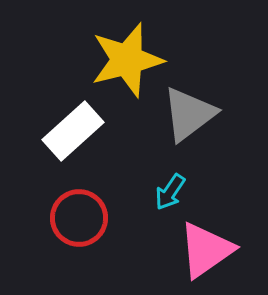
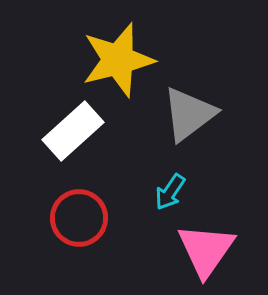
yellow star: moved 9 px left
pink triangle: rotated 20 degrees counterclockwise
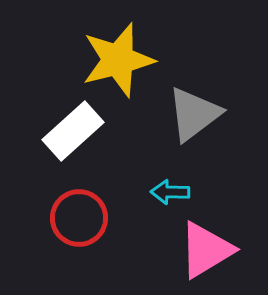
gray triangle: moved 5 px right
cyan arrow: rotated 57 degrees clockwise
pink triangle: rotated 24 degrees clockwise
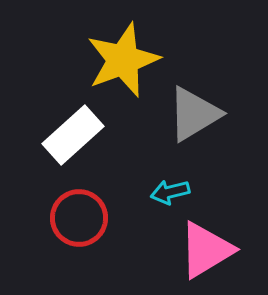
yellow star: moved 5 px right; rotated 6 degrees counterclockwise
gray triangle: rotated 6 degrees clockwise
white rectangle: moved 4 px down
cyan arrow: rotated 15 degrees counterclockwise
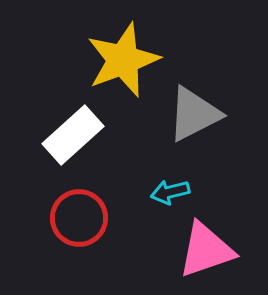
gray triangle: rotated 4 degrees clockwise
pink triangle: rotated 12 degrees clockwise
